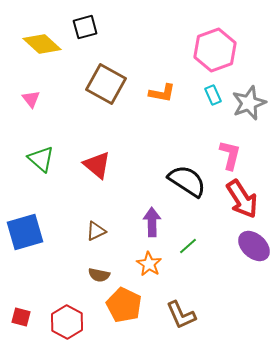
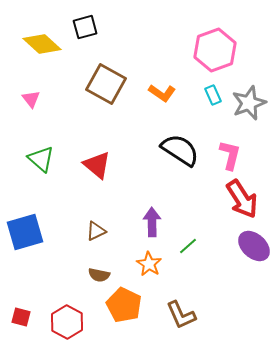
orange L-shape: rotated 24 degrees clockwise
black semicircle: moved 7 px left, 31 px up
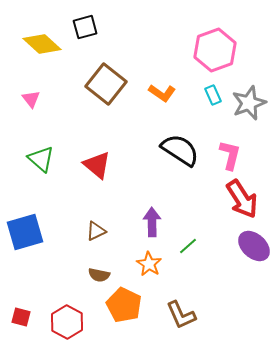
brown square: rotated 9 degrees clockwise
